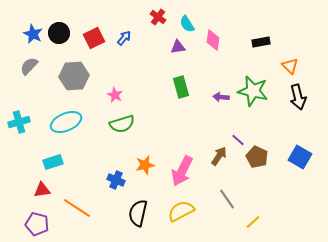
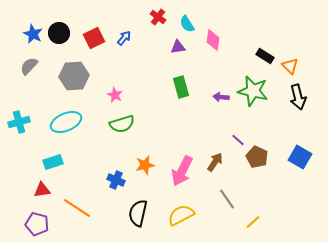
black rectangle: moved 4 px right, 14 px down; rotated 42 degrees clockwise
brown arrow: moved 4 px left, 6 px down
yellow semicircle: moved 4 px down
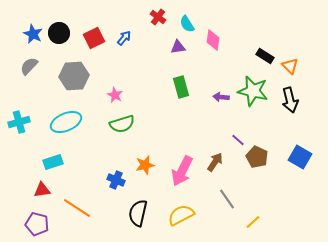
black arrow: moved 8 px left, 3 px down
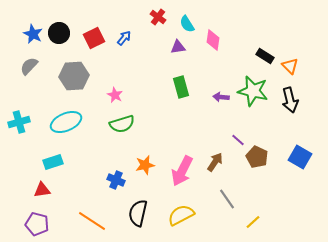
orange line: moved 15 px right, 13 px down
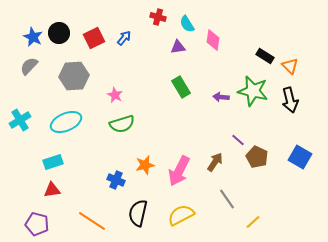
red cross: rotated 21 degrees counterclockwise
blue star: moved 3 px down
green rectangle: rotated 15 degrees counterclockwise
cyan cross: moved 1 px right, 2 px up; rotated 15 degrees counterclockwise
pink arrow: moved 3 px left
red triangle: moved 10 px right
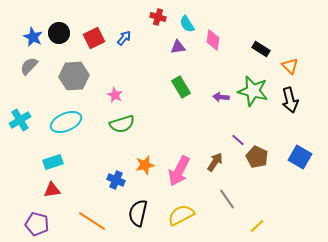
black rectangle: moved 4 px left, 7 px up
yellow line: moved 4 px right, 4 px down
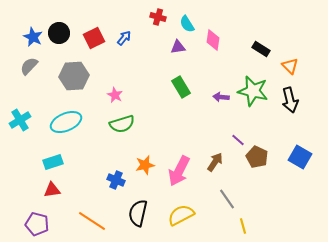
yellow line: moved 14 px left; rotated 63 degrees counterclockwise
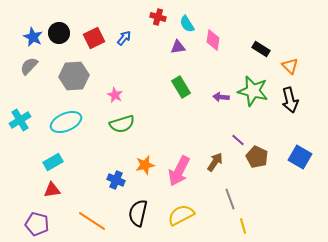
cyan rectangle: rotated 12 degrees counterclockwise
gray line: moved 3 px right; rotated 15 degrees clockwise
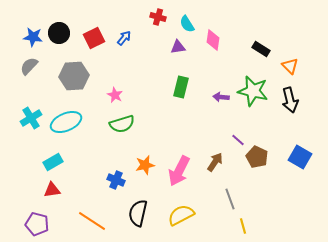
blue star: rotated 18 degrees counterclockwise
green rectangle: rotated 45 degrees clockwise
cyan cross: moved 11 px right, 2 px up
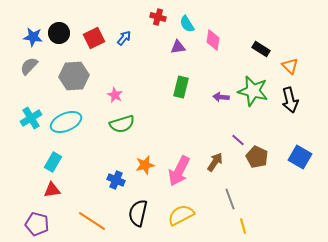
cyan rectangle: rotated 30 degrees counterclockwise
